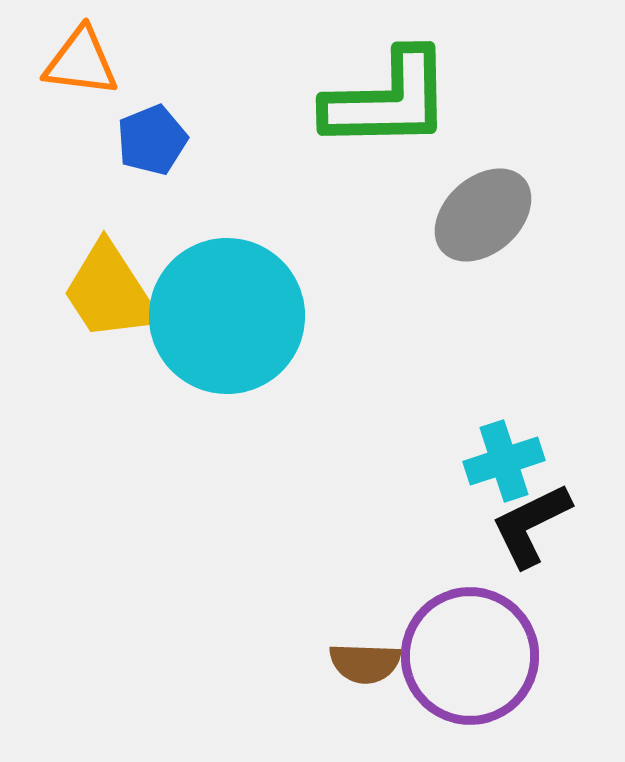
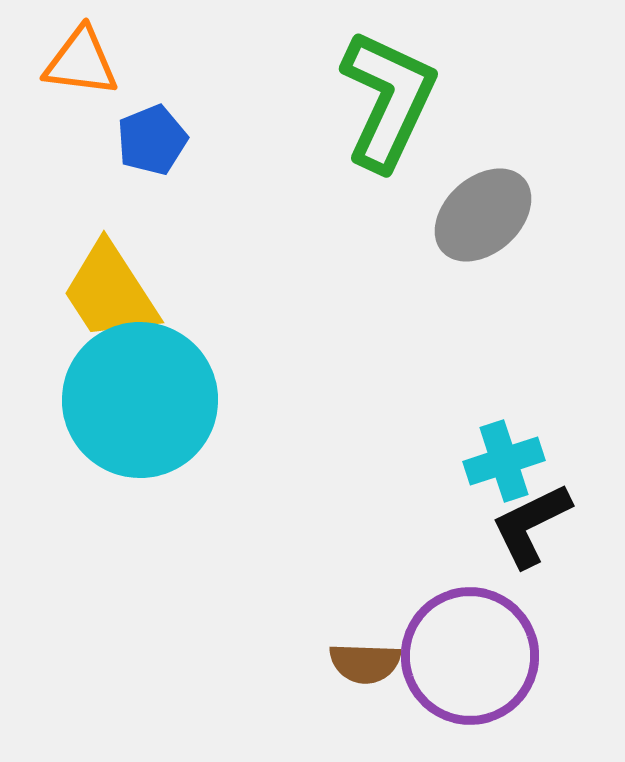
green L-shape: rotated 64 degrees counterclockwise
cyan circle: moved 87 px left, 84 px down
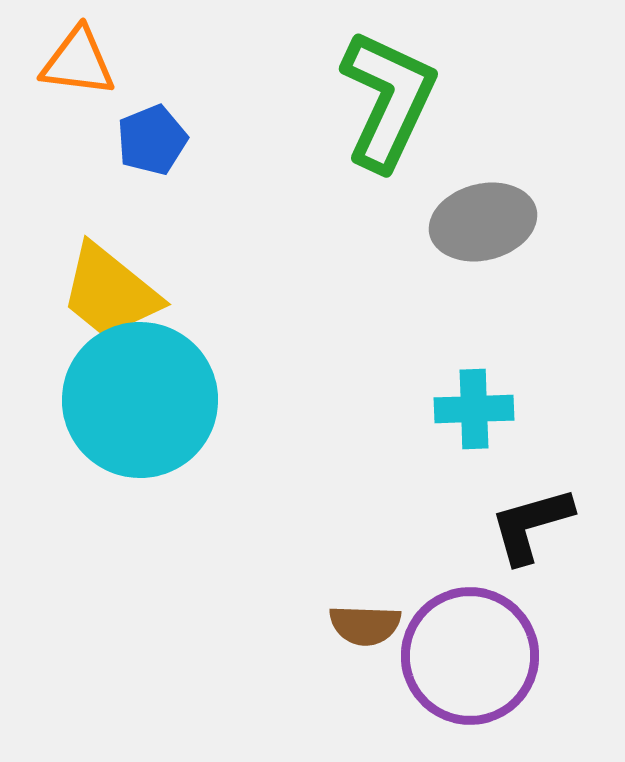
orange triangle: moved 3 px left
gray ellipse: moved 7 px down; rotated 28 degrees clockwise
yellow trapezoid: rotated 18 degrees counterclockwise
cyan cross: moved 30 px left, 52 px up; rotated 16 degrees clockwise
black L-shape: rotated 10 degrees clockwise
brown semicircle: moved 38 px up
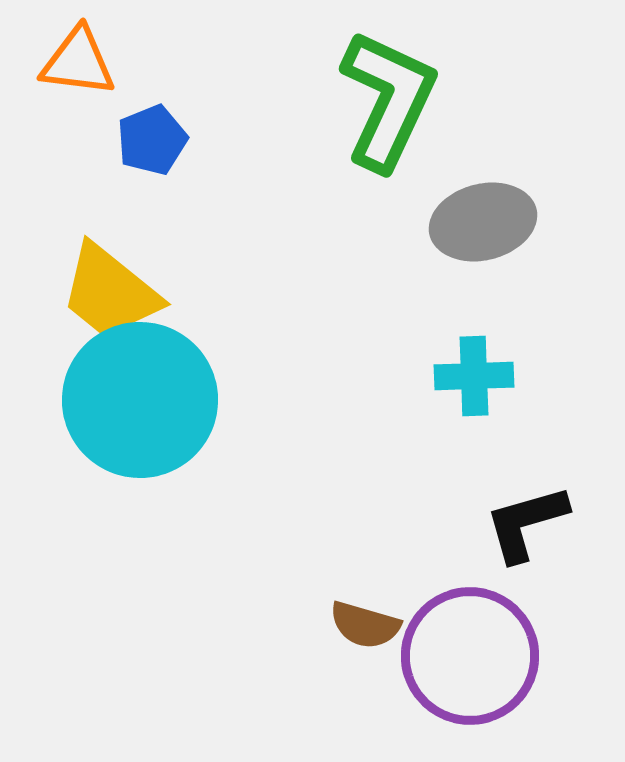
cyan cross: moved 33 px up
black L-shape: moved 5 px left, 2 px up
brown semicircle: rotated 14 degrees clockwise
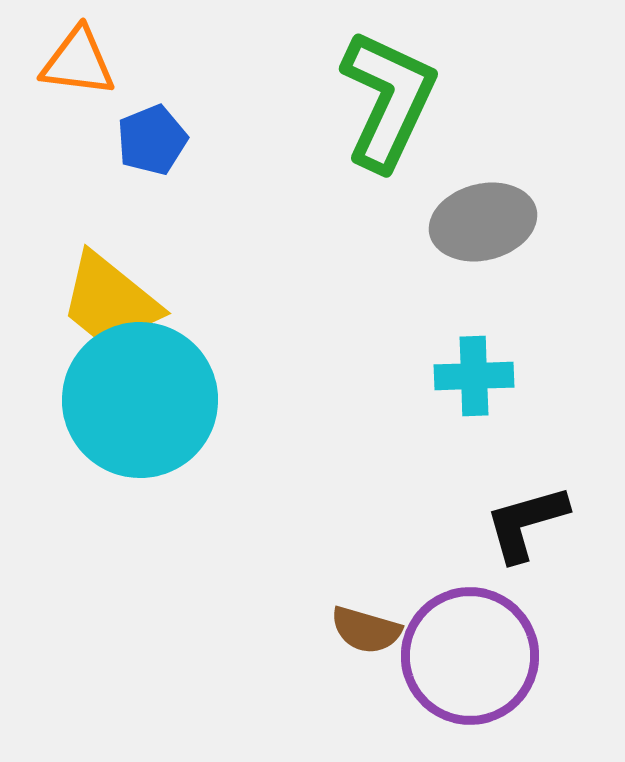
yellow trapezoid: moved 9 px down
brown semicircle: moved 1 px right, 5 px down
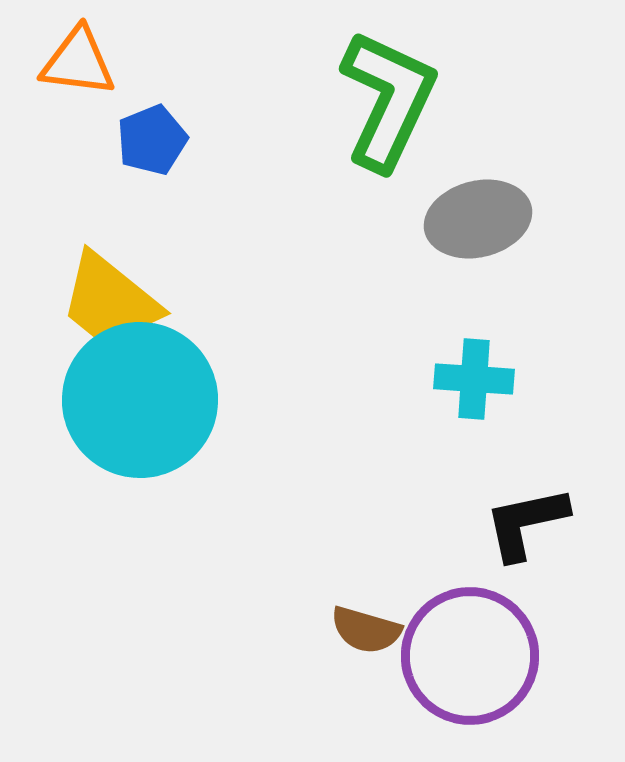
gray ellipse: moved 5 px left, 3 px up
cyan cross: moved 3 px down; rotated 6 degrees clockwise
black L-shape: rotated 4 degrees clockwise
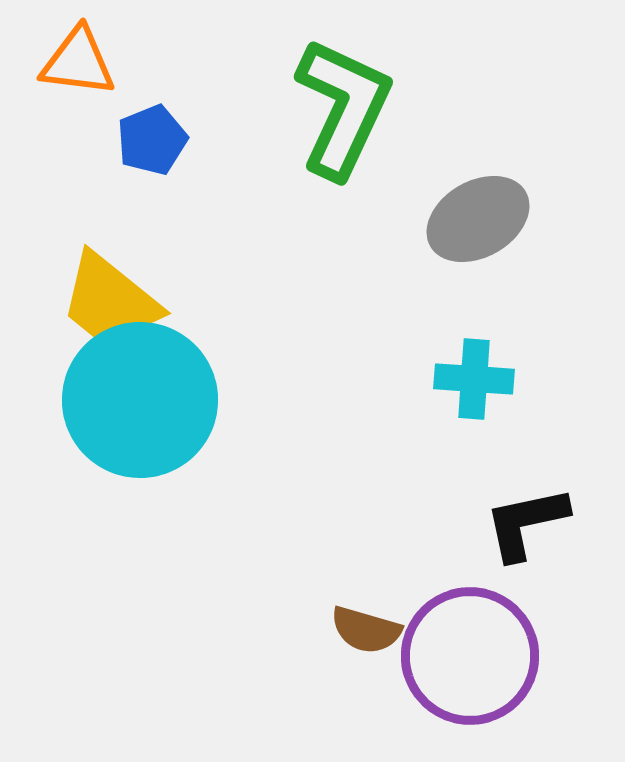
green L-shape: moved 45 px left, 8 px down
gray ellipse: rotated 16 degrees counterclockwise
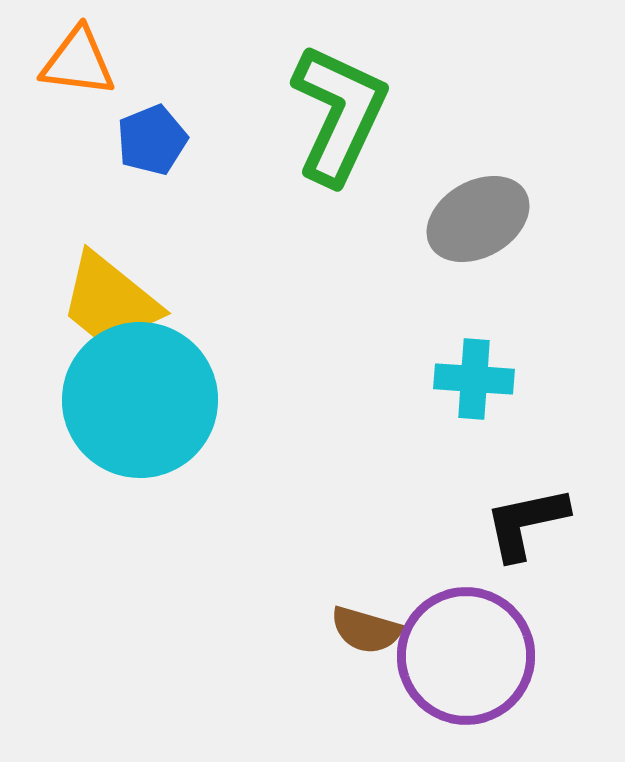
green L-shape: moved 4 px left, 6 px down
purple circle: moved 4 px left
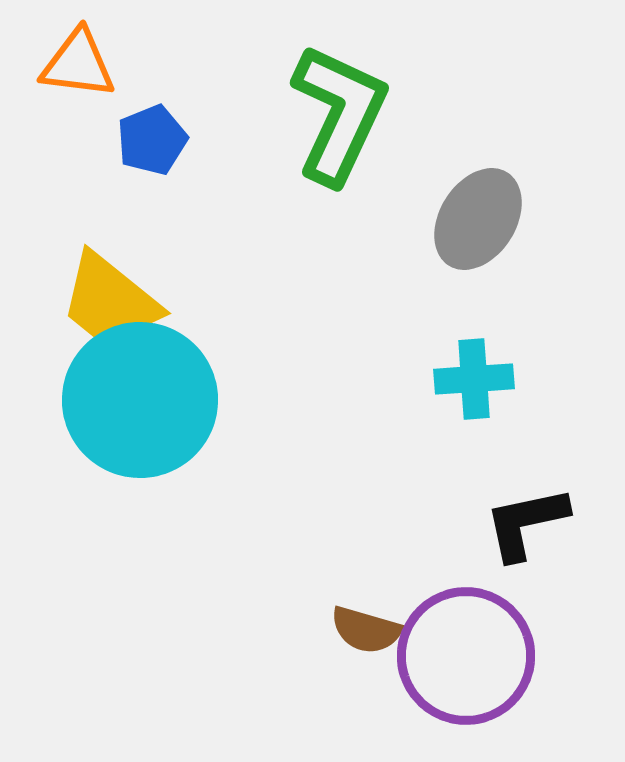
orange triangle: moved 2 px down
gray ellipse: rotated 28 degrees counterclockwise
cyan cross: rotated 8 degrees counterclockwise
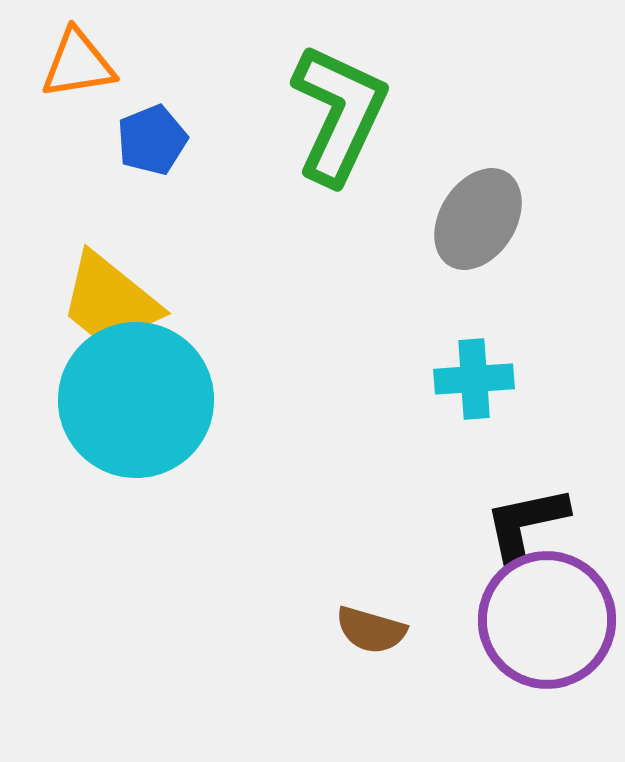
orange triangle: rotated 16 degrees counterclockwise
cyan circle: moved 4 px left
brown semicircle: moved 5 px right
purple circle: moved 81 px right, 36 px up
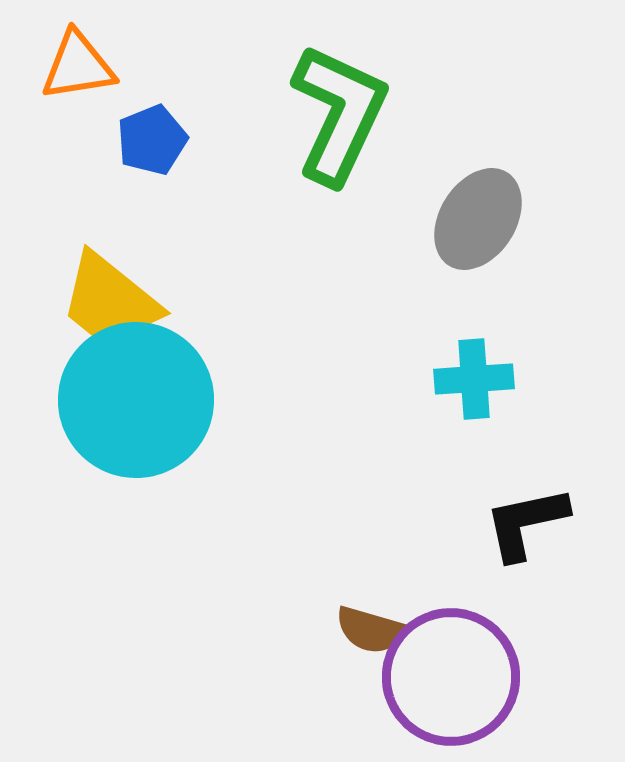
orange triangle: moved 2 px down
purple circle: moved 96 px left, 57 px down
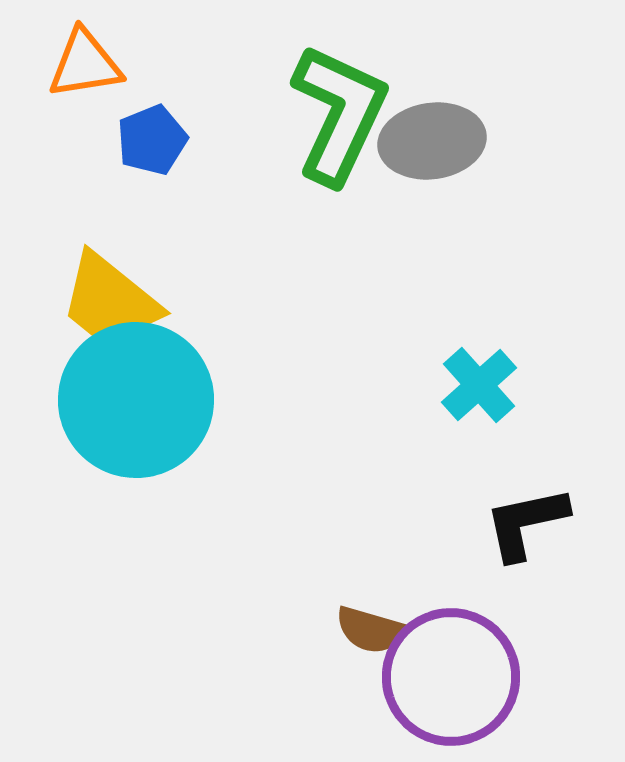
orange triangle: moved 7 px right, 2 px up
gray ellipse: moved 46 px left, 78 px up; rotated 50 degrees clockwise
cyan cross: moved 5 px right, 6 px down; rotated 38 degrees counterclockwise
